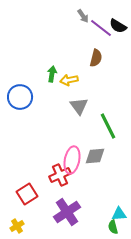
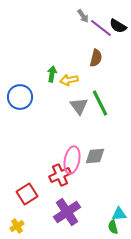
green line: moved 8 px left, 23 px up
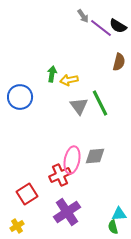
brown semicircle: moved 23 px right, 4 px down
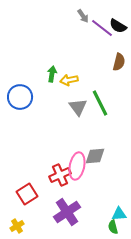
purple line: moved 1 px right
gray triangle: moved 1 px left, 1 px down
pink ellipse: moved 5 px right, 6 px down
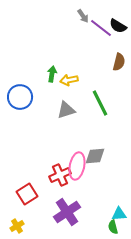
purple line: moved 1 px left
gray triangle: moved 12 px left, 3 px down; rotated 48 degrees clockwise
